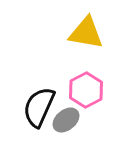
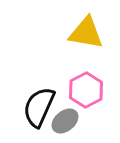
gray ellipse: moved 1 px left, 1 px down
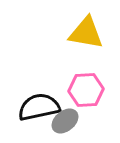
pink hexagon: rotated 24 degrees clockwise
black semicircle: rotated 54 degrees clockwise
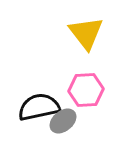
yellow triangle: rotated 42 degrees clockwise
gray ellipse: moved 2 px left
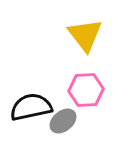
yellow triangle: moved 1 px left, 2 px down
black semicircle: moved 8 px left
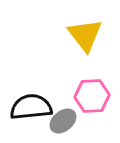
pink hexagon: moved 6 px right, 6 px down
black semicircle: rotated 6 degrees clockwise
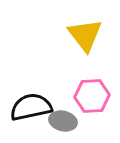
black semicircle: rotated 6 degrees counterclockwise
gray ellipse: rotated 52 degrees clockwise
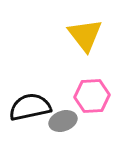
black semicircle: moved 1 px left
gray ellipse: rotated 32 degrees counterclockwise
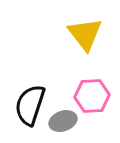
yellow triangle: moved 1 px up
black semicircle: moved 2 px up; rotated 60 degrees counterclockwise
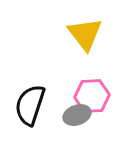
gray ellipse: moved 14 px right, 6 px up
